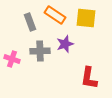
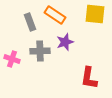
yellow square: moved 9 px right, 4 px up
purple star: moved 2 px up
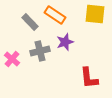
gray rectangle: rotated 24 degrees counterclockwise
gray cross: rotated 12 degrees counterclockwise
pink cross: rotated 21 degrees clockwise
red L-shape: rotated 15 degrees counterclockwise
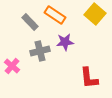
yellow square: rotated 35 degrees clockwise
purple star: rotated 12 degrees clockwise
pink cross: moved 7 px down
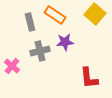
gray rectangle: rotated 30 degrees clockwise
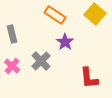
gray rectangle: moved 18 px left, 12 px down
purple star: rotated 30 degrees counterclockwise
gray cross: moved 1 px right, 10 px down; rotated 30 degrees counterclockwise
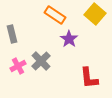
purple star: moved 4 px right, 3 px up
pink cross: moved 6 px right; rotated 21 degrees clockwise
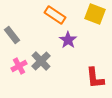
yellow square: rotated 20 degrees counterclockwise
gray rectangle: moved 1 px down; rotated 24 degrees counterclockwise
purple star: moved 1 px left, 1 px down
pink cross: moved 1 px right
red L-shape: moved 6 px right
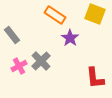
purple star: moved 2 px right, 2 px up
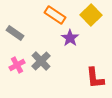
yellow square: moved 4 px left, 1 px down; rotated 25 degrees clockwise
gray rectangle: moved 3 px right, 2 px up; rotated 18 degrees counterclockwise
pink cross: moved 2 px left, 1 px up
